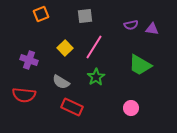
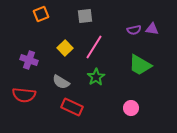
purple semicircle: moved 3 px right, 5 px down
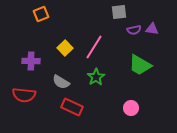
gray square: moved 34 px right, 4 px up
purple cross: moved 2 px right, 1 px down; rotated 18 degrees counterclockwise
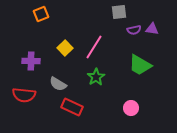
gray semicircle: moved 3 px left, 2 px down
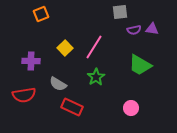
gray square: moved 1 px right
red semicircle: rotated 15 degrees counterclockwise
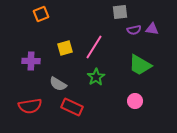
yellow square: rotated 28 degrees clockwise
red semicircle: moved 6 px right, 11 px down
pink circle: moved 4 px right, 7 px up
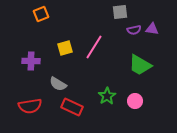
green star: moved 11 px right, 19 px down
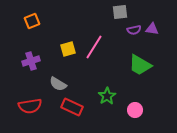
orange square: moved 9 px left, 7 px down
yellow square: moved 3 px right, 1 px down
purple cross: rotated 18 degrees counterclockwise
pink circle: moved 9 px down
